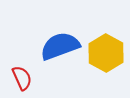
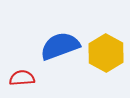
red semicircle: rotated 70 degrees counterclockwise
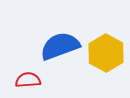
red semicircle: moved 6 px right, 2 px down
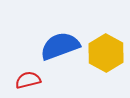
red semicircle: rotated 10 degrees counterclockwise
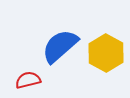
blue semicircle: rotated 21 degrees counterclockwise
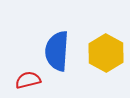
blue semicircle: moved 3 px left, 5 px down; rotated 45 degrees counterclockwise
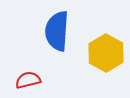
blue semicircle: moved 20 px up
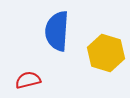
yellow hexagon: rotated 12 degrees counterclockwise
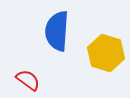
red semicircle: rotated 50 degrees clockwise
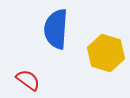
blue semicircle: moved 1 px left, 2 px up
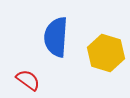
blue semicircle: moved 8 px down
